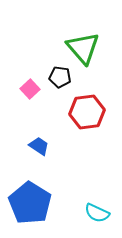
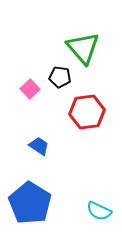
cyan semicircle: moved 2 px right, 2 px up
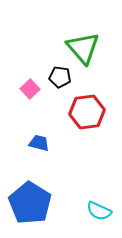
blue trapezoid: moved 3 px up; rotated 20 degrees counterclockwise
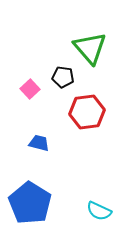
green triangle: moved 7 px right
black pentagon: moved 3 px right
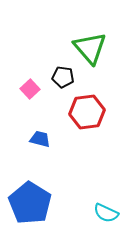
blue trapezoid: moved 1 px right, 4 px up
cyan semicircle: moved 7 px right, 2 px down
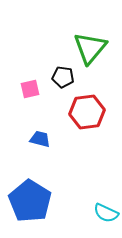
green triangle: rotated 21 degrees clockwise
pink square: rotated 30 degrees clockwise
blue pentagon: moved 2 px up
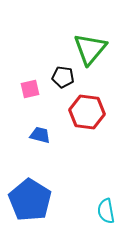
green triangle: moved 1 px down
red hexagon: rotated 16 degrees clockwise
blue trapezoid: moved 4 px up
blue pentagon: moved 1 px up
cyan semicircle: moved 2 px up; rotated 55 degrees clockwise
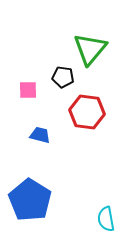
pink square: moved 2 px left, 1 px down; rotated 12 degrees clockwise
cyan semicircle: moved 8 px down
